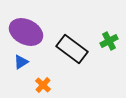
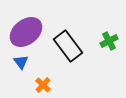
purple ellipse: rotated 64 degrees counterclockwise
black rectangle: moved 4 px left, 3 px up; rotated 16 degrees clockwise
blue triangle: rotated 35 degrees counterclockwise
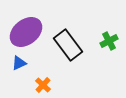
black rectangle: moved 1 px up
blue triangle: moved 2 px left, 1 px down; rotated 42 degrees clockwise
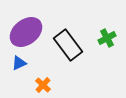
green cross: moved 2 px left, 3 px up
